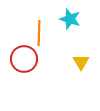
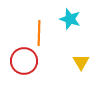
red circle: moved 2 px down
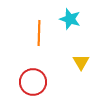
red circle: moved 9 px right, 21 px down
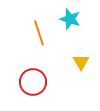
orange line: rotated 20 degrees counterclockwise
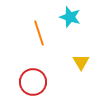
cyan star: moved 2 px up
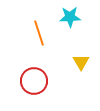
cyan star: rotated 20 degrees counterclockwise
red circle: moved 1 px right, 1 px up
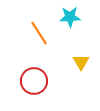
orange line: rotated 15 degrees counterclockwise
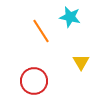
cyan star: rotated 15 degrees clockwise
orange line: moved 2 px right, 2 px up
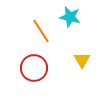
yellow triangle: moved 1 px right, 2 px up
red circle: moved 13 px up
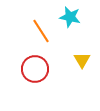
red circle: moved 1 px right, 1 px down
